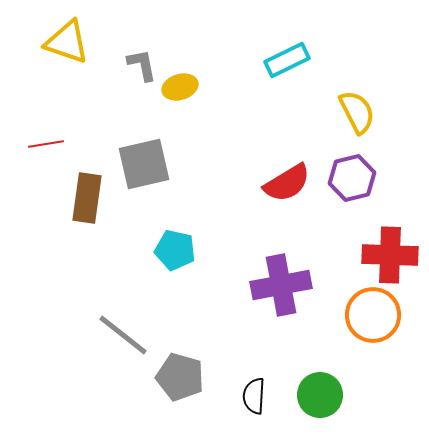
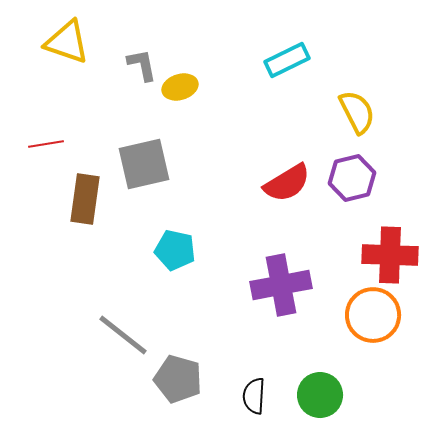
brown rectangle: moved 2 px left, 1 px down
gray pentagon: moved 2 px left, 2 px down
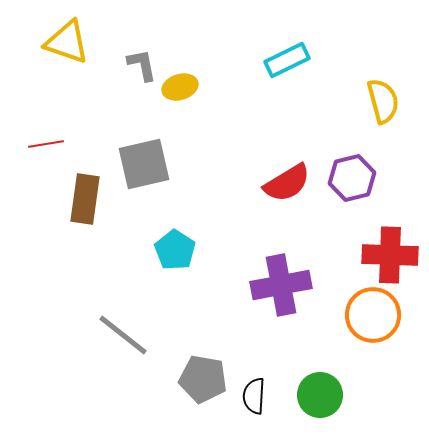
yellow semicircle: moved 26 px right, 11 px up; rotated 12 degrees clockwise
cyan pentagon: rotated 21 degrees clockwise
gray pentagon: moved 25 px right; rotated 6 degrees counterclockwise
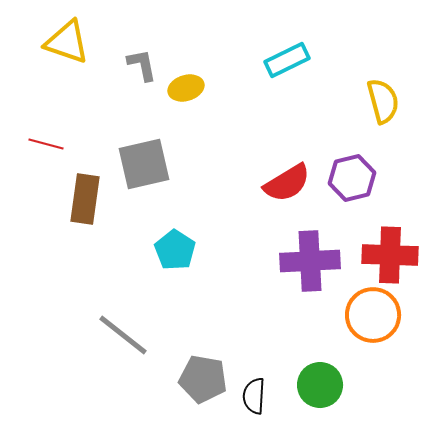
yellow ellipse: moved 6 px right, 1 px down
red line: rotated 24 degrees clockwise
purple cross: moved 29 px right, 24 px up; rotated 8 degrees clockwise
green circle: moved 10 px up
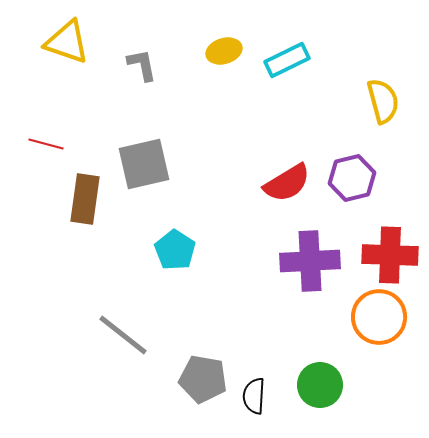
yellow ellipse: moved 38 px right, 37 px up
orange circle: moved 6 px right, 2 px down
